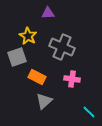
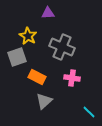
pink cross: moved 1 px up
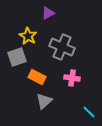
purple triangle: rotated 24 degrees counterclockwise
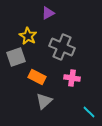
gray square: moved 1 px left
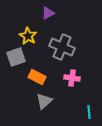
cyan line: rotated 40 degrees clockwise
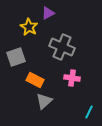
yellow star: moved 1 px right, 9 px up
orange rectangle: moved 2 px left, 3 px down
cyan line: rotated 32 degrees clockwise
